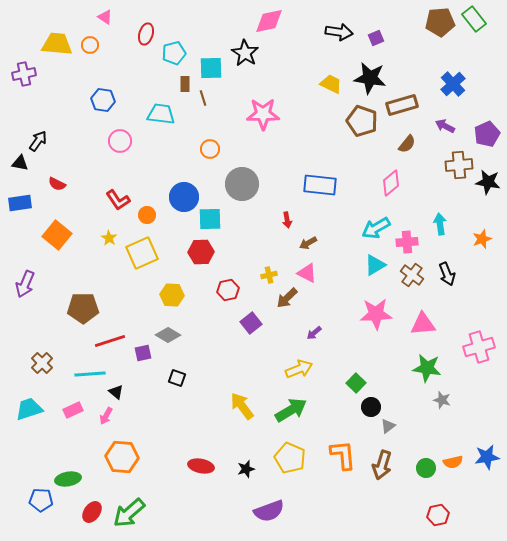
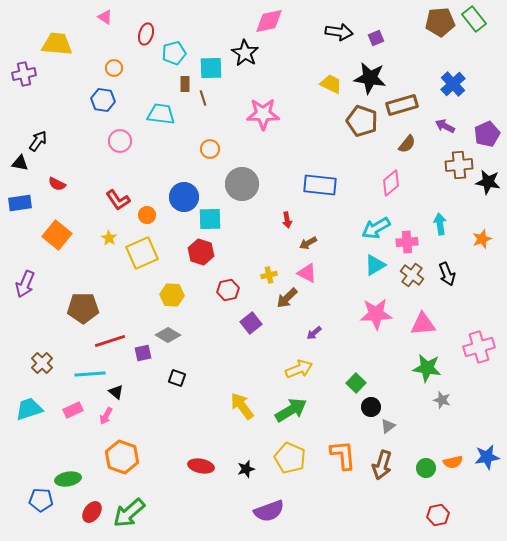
orange circle at (90, 45): moved 24 px right, 23 px down
red hexagon at (201, 252): rotated 20 degrees clockwise
orange hexagon at (122, 457): rotated 16 degrees clockwise
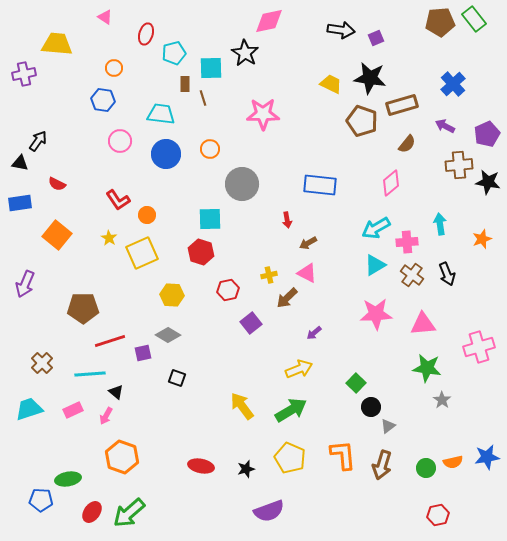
black arrow at (339, 32): moved 2 px right, 2 px up
blue circle at (184, 197): moved 18 px left, 43 px up
gray star at (442, 400): rotated 18 degrees clockwise
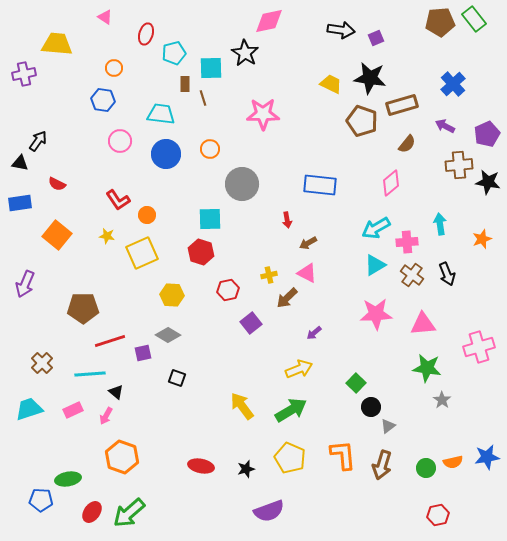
yellow star at (109, 238): moved 2 px left, 2 px up; rotated 21 degrees counterclockwise
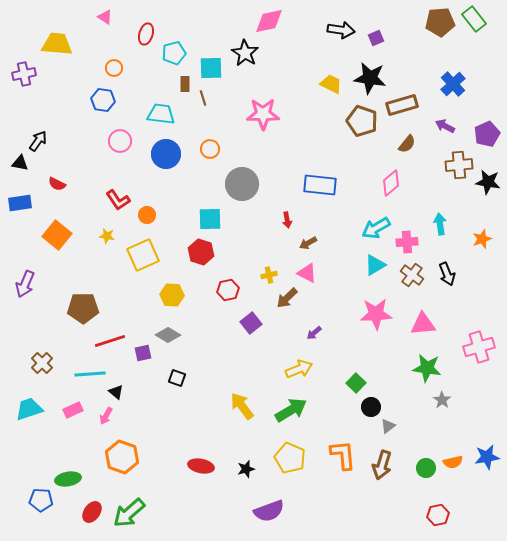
yellow square at (142, 253): moved 1 px right, 2 px down
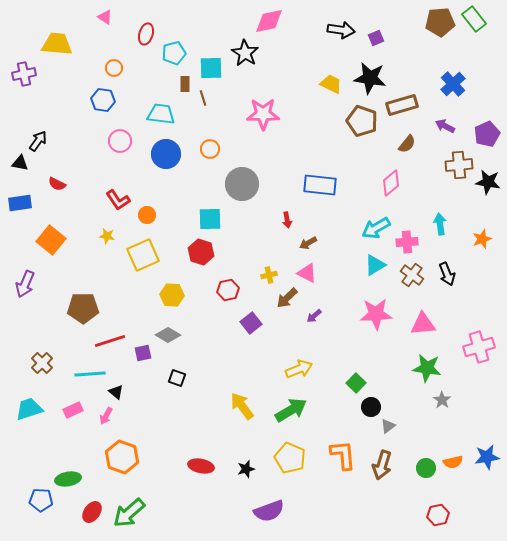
orange square at (57, 235): moved 6 px left, 5 px down
purple arrow at (314, 333): moved 17 px up
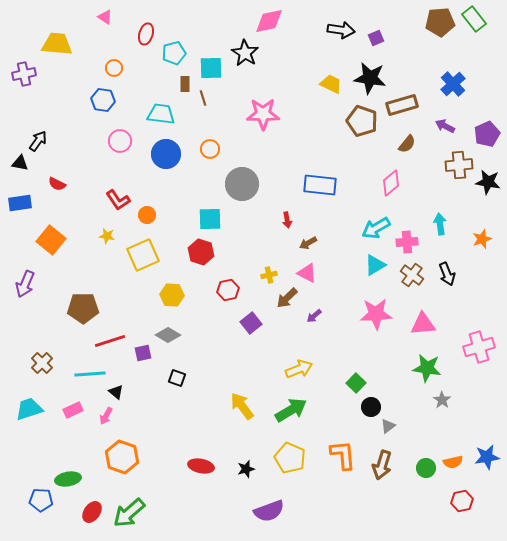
red hexagon at (438, 515): moved 24 px right, 14 px up
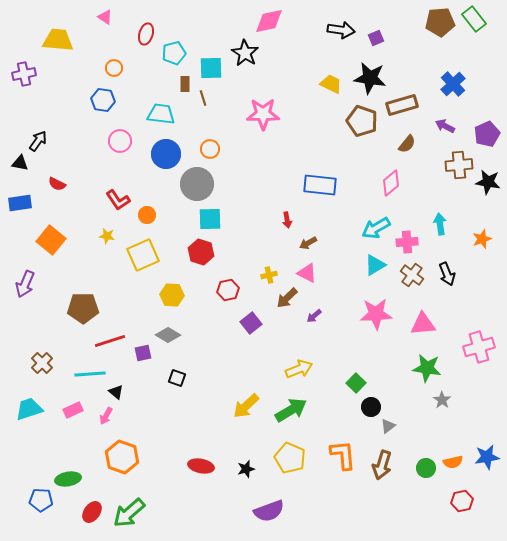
yellow trapezoid at (57, 44): moved 1 px right, 4 px up
gray circle at (242, 184): moved 45 px left
yellow arrow at (242, 406): moved 4 px right; rotated 96 degrees counterclockwise
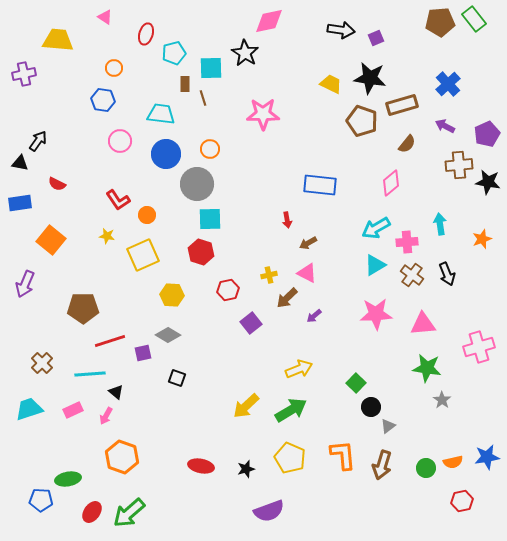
blue cross at (453, 84): moved 5 px left
